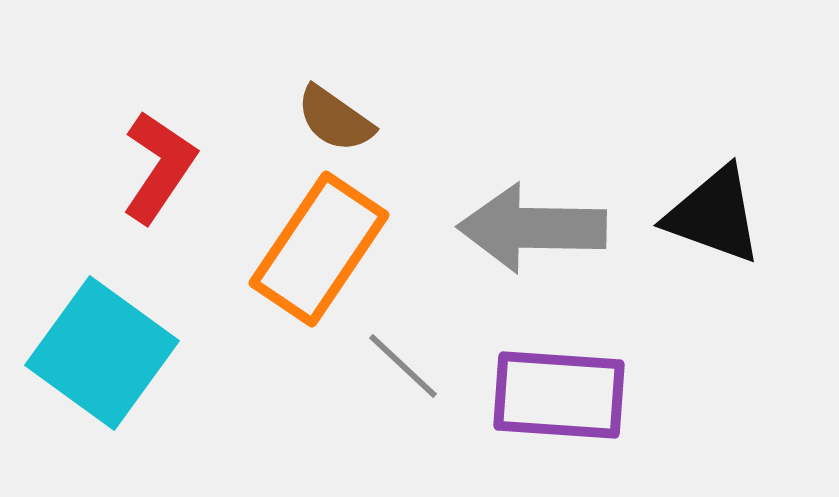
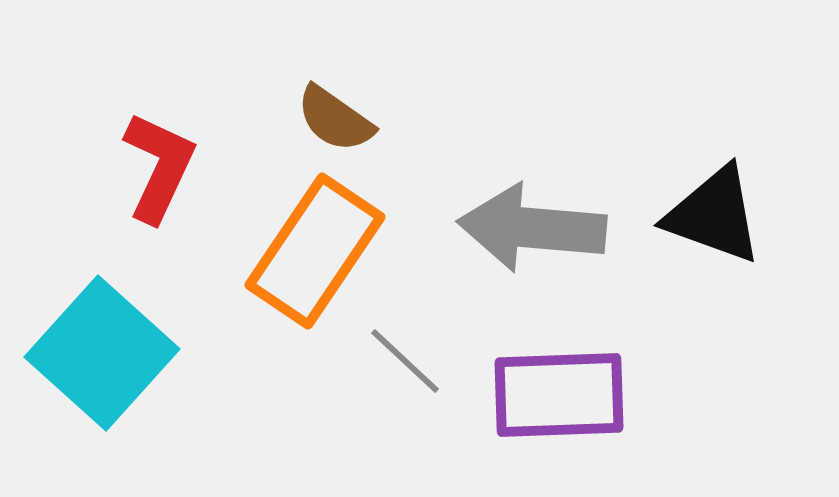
red L-shape: rotated 9 degrees counterclockwise
gray arrow: rotated 4 degrees clockwise
orange rectangle: moved 4 px left, 2 px down
cyan square: rotated 6 degrees clockwise
gray line: moved 2 px right, 5 px up
purple rectangle: rotated 6 degrees counterclockwise
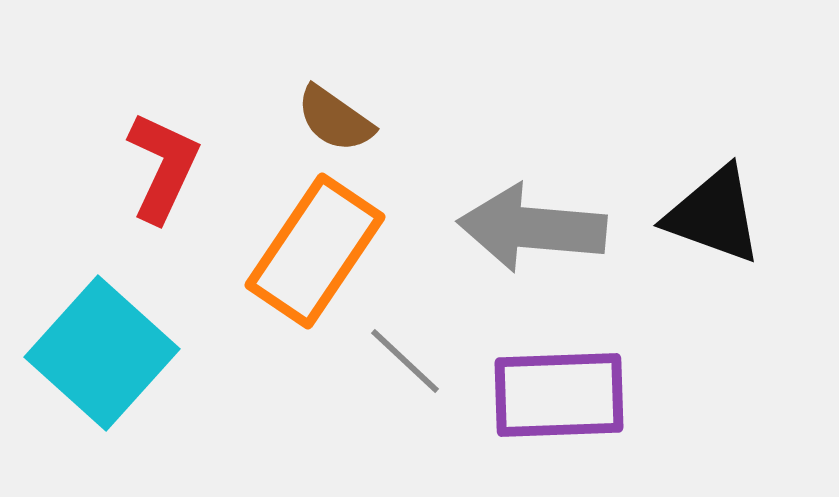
red L-shape: moved 4 px right
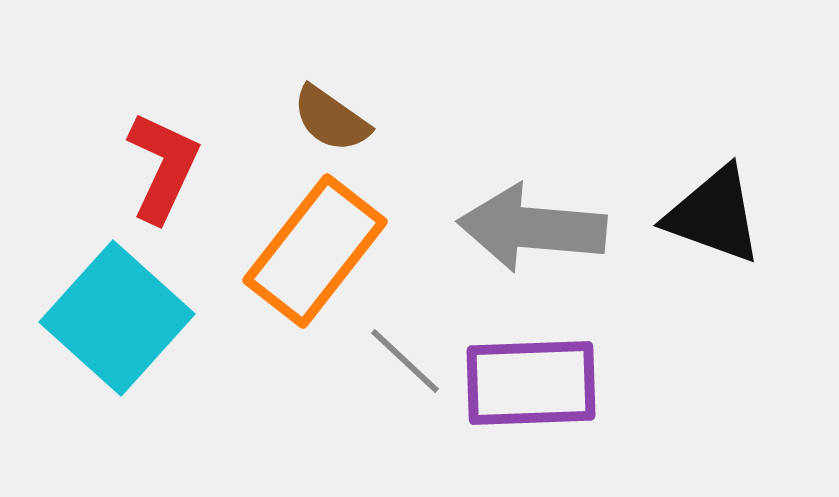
brown semicircle: moved 4 px left
orange rectangle: rotated 4 degrees clockwise
cyan square: moved 15 px right, 35 px up
purple rectangle: moved 28 px left, 12 px up
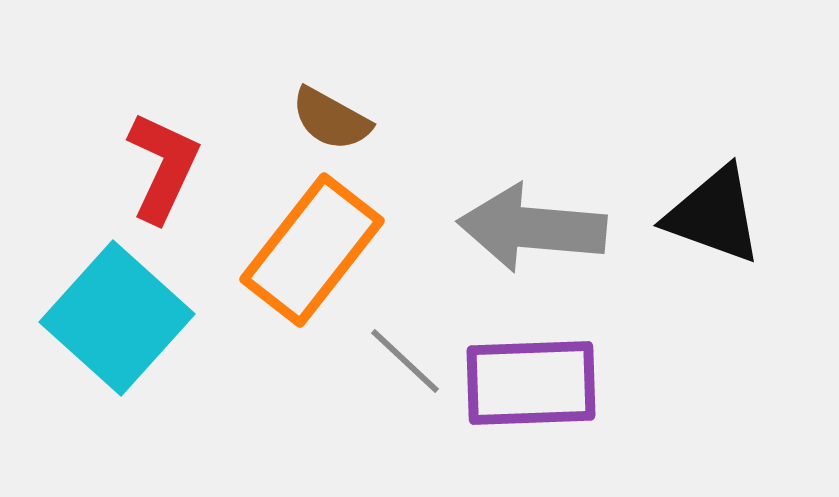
brown semicircle: rotated 6 degrees counterclockwise
orange rectangle: moved 3 px left, 1 px up
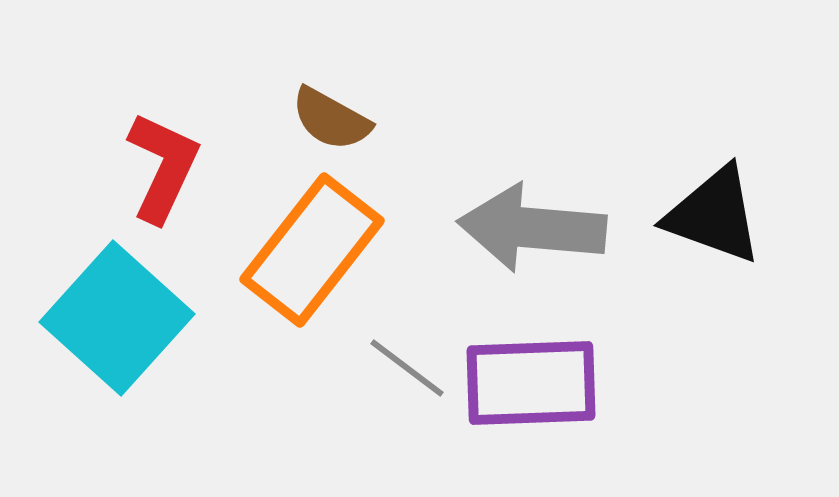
gray line: moved 2 px right, 7 px down; rotated 6 degrees counterclockwise
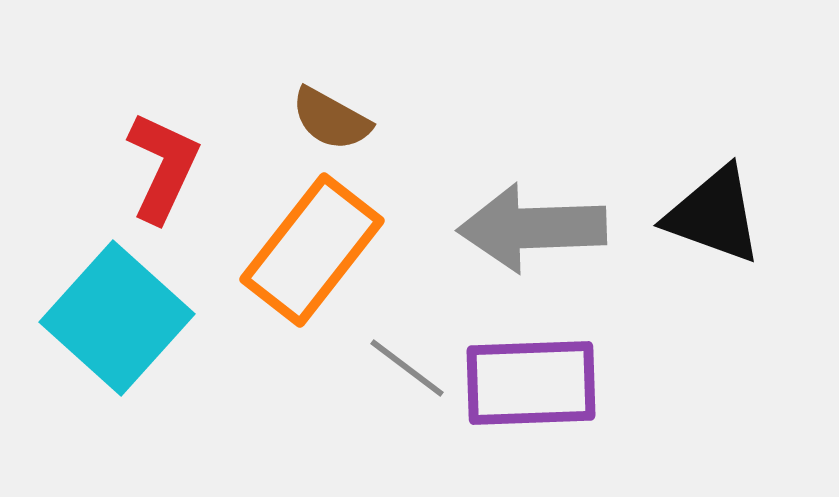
gray arrow: rotated 7 degrees counterclockwise
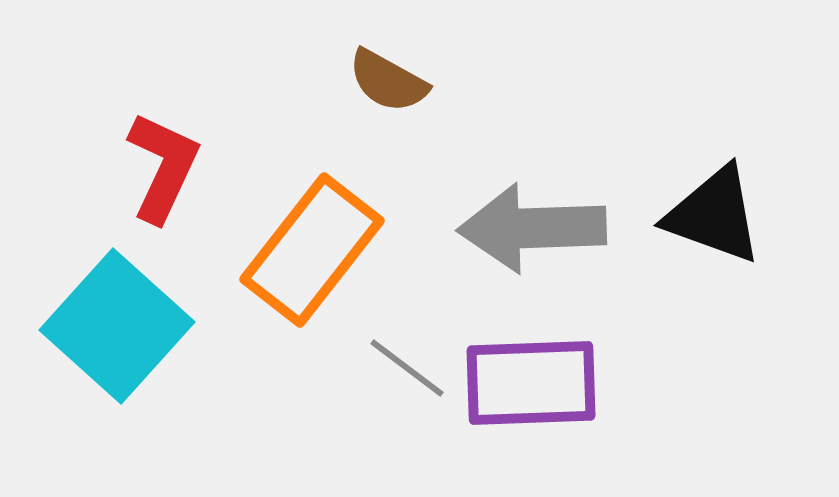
brown semicircle: moved 57 px right, 38 px up
cyan square: moved 8 px down
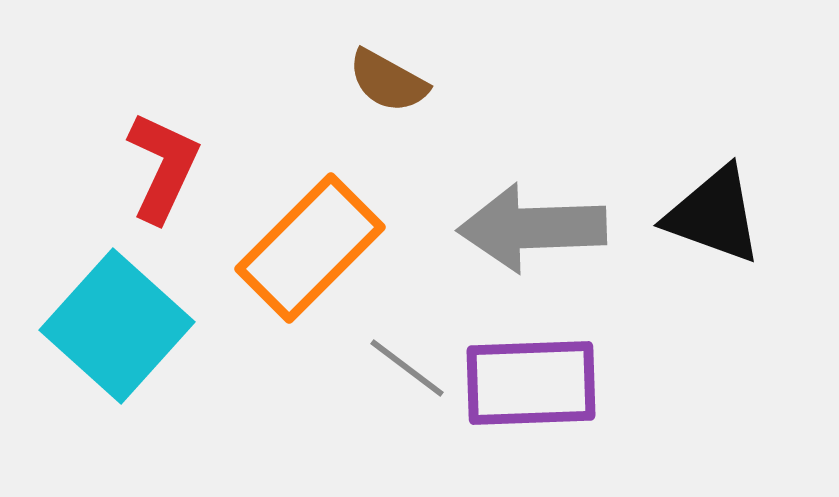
orange rectangle: moved 2 px left, 2 px up; rotated 7 degrees clockwise
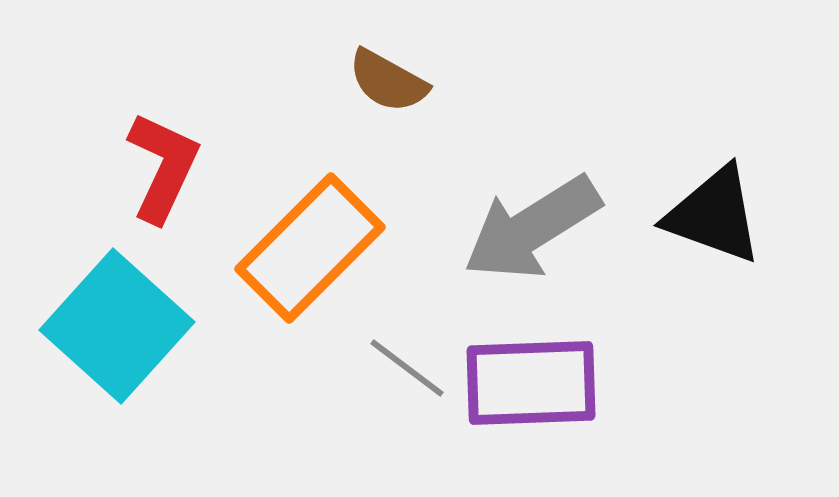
gray arrow: rotated 30 degrees counterclockwise
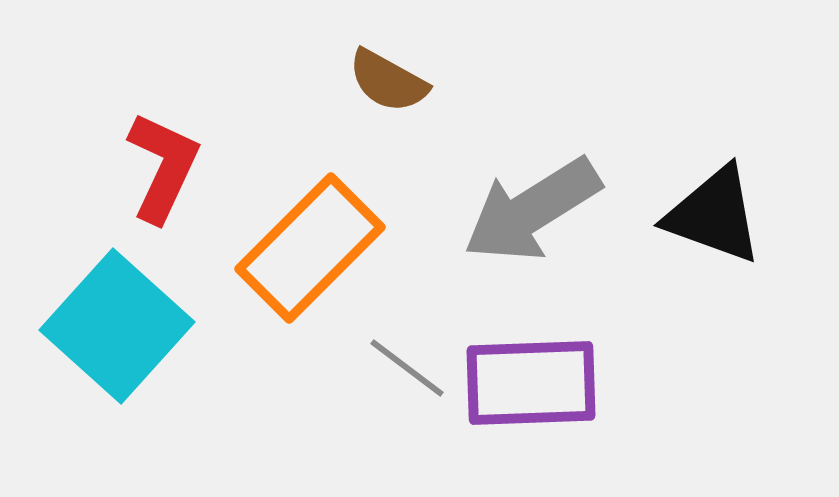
gray arrow: moved 18 px up
